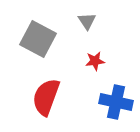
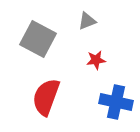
gray triangle: rotated 42 degrees clockwise
red star: moved 1 px right, 1 px up
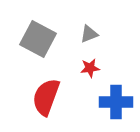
gray triangle: moved 2 px right, 13 px down
red star: moved 6 px left, 8 px down
blue cross: rotated 12 degrees counterclockwise
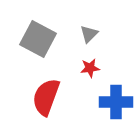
gray triangle: rotated 24 degrees counterclockwise
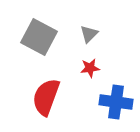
gray square: moved 1 px right, 2 px up
blue cross: rotated 8 degrees clockwise
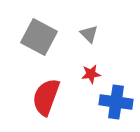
gray triangle: rotated 30 degrees counterclockwise
red star: moved 1 px right, 6 px down
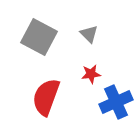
blue cross: rotated 32 degrees counterclockwise
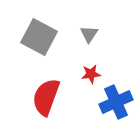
gray triangle: rotated 18 degrees clockwise
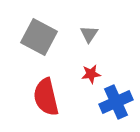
red semicircle: rotated 33 degrees counterclockwise
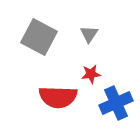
red semicircle: moved 12 px right; rotated 75 degrees counterclockwise
blue cross: moved 1 px down
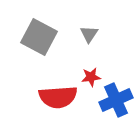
red star: moved 3 px down
red semicircle: rotated 6 degrees counterclockwise
blue cross: moved 3 px up
